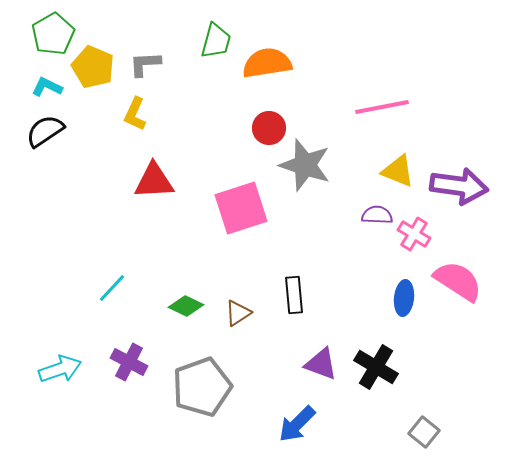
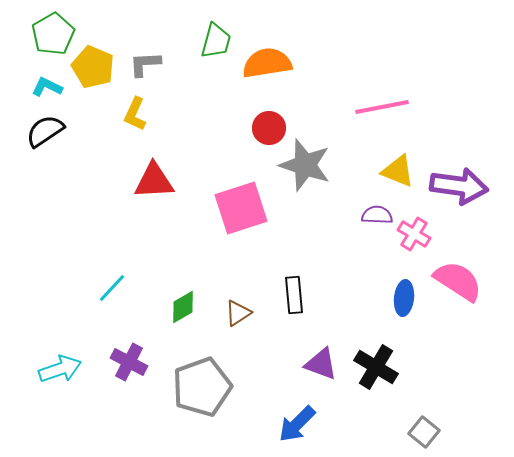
green diamond: moved 3 px left, 1 px down; rotated 56 degrees counterclockwise
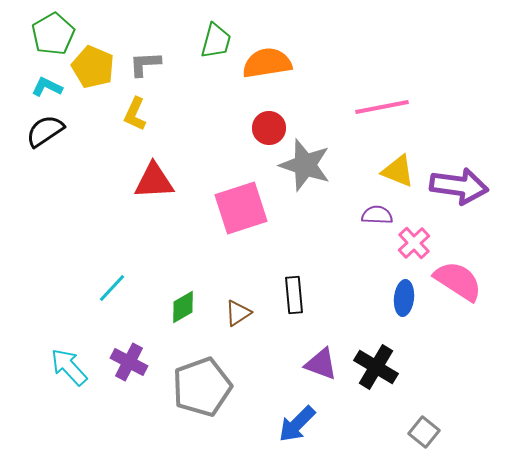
pink cross: moved 9 px down; rotated 16 degrees clockwise
cyan arrow: moved 9 px right, 2 px up; rotated 114 degrees counterclockwise
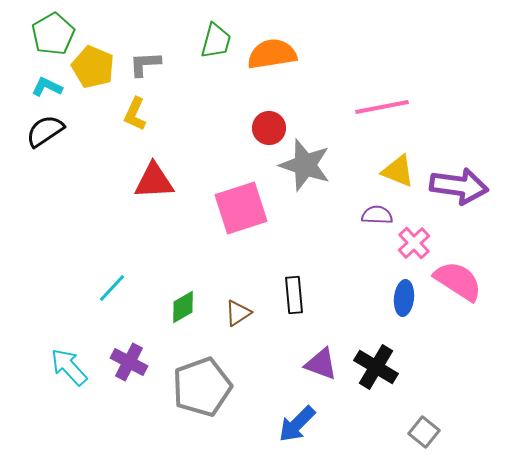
orange semicircle: moved 5 px right, 9 px up
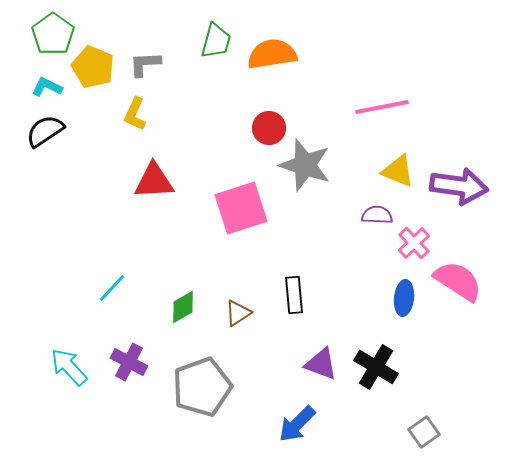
green pentagon: rotated 6 degrees counterclockwise
gray square: rotated 16 degrees clockwise
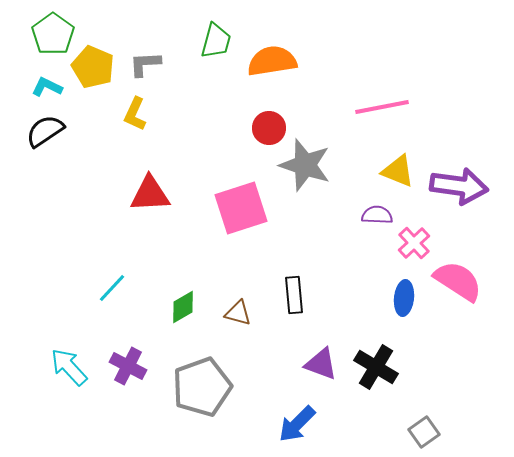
orange semicircle: moved 7 px down
red triangle: moved 4 px left, 13 px down
brown triangle: rotated 48 degrees clockwise
purple cross: moved 1 px left, 4 px down
